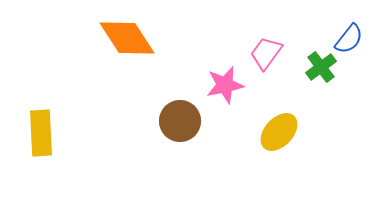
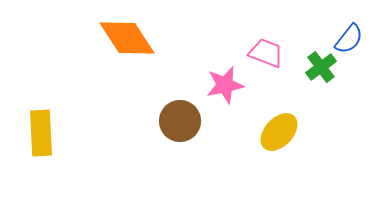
pink trapezoid: rotated 75 degrees clockwise
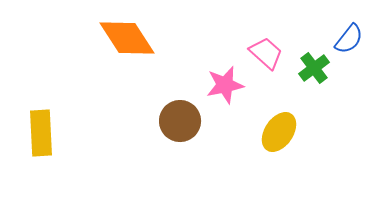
pink trapezoid: rotated 21 degrees clockwise
green cross: moved 7 px left, 1 px down
yellow ellipse: rotated 9 degrees counterclockwise
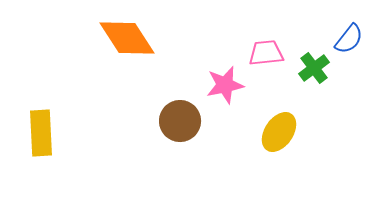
pink trapezoid: rotated 48 degrees counterclockwise
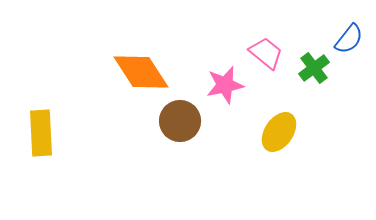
orange diamond: moved 14 px right, 34 px down
pink trapezoid: rotated 45 degrees clockwise
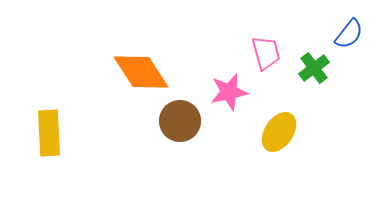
blue semicircle: moved 5 px up
pink trapezoid: rotated 36 degrees clockwise
pink star: moved 4 px right, 7 px down
yellow rectangle: moved 8 px right
